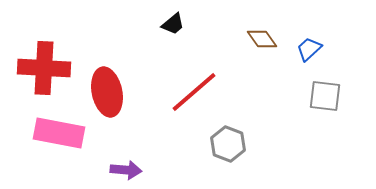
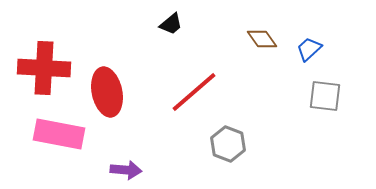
black trapezoid: moved 2 px left
pink rectangle: moved 1 px down
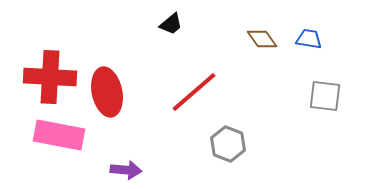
blue trapezoid: moved 10 px up; rotated 52 degrees clockwise
red cross: moved 6 px right, 9 px down
pink rectangle: moved 1 px down
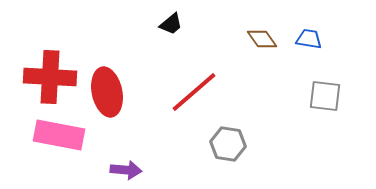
gray hexagon: rotated 12 degrees counterclockwise
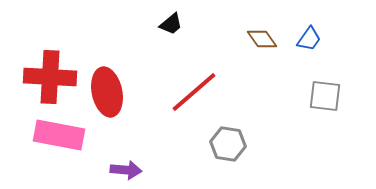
blue trapezoid: rotated 116 degrees clockwise
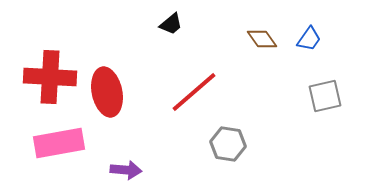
gray square: rotated 20 degrees counterclockwise
pink rectangle: moved 8 px down; rotated 21 degrees counterclockwise
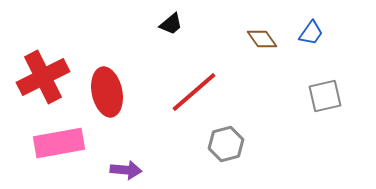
blue trapezoid: moved 2 px right, 6 px up
red cross: moved 7 px left; rotated 30 degrees counterclockwise
gray hexagon: moved 2 px left; rotated 24 degrees counterclockwise
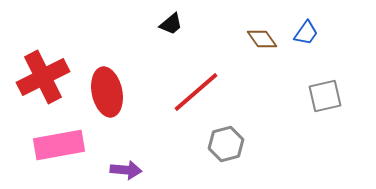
blue trapezoid: moved 5 px left
red line: moved 2 px right
pink rectangle: moved 2 px down
